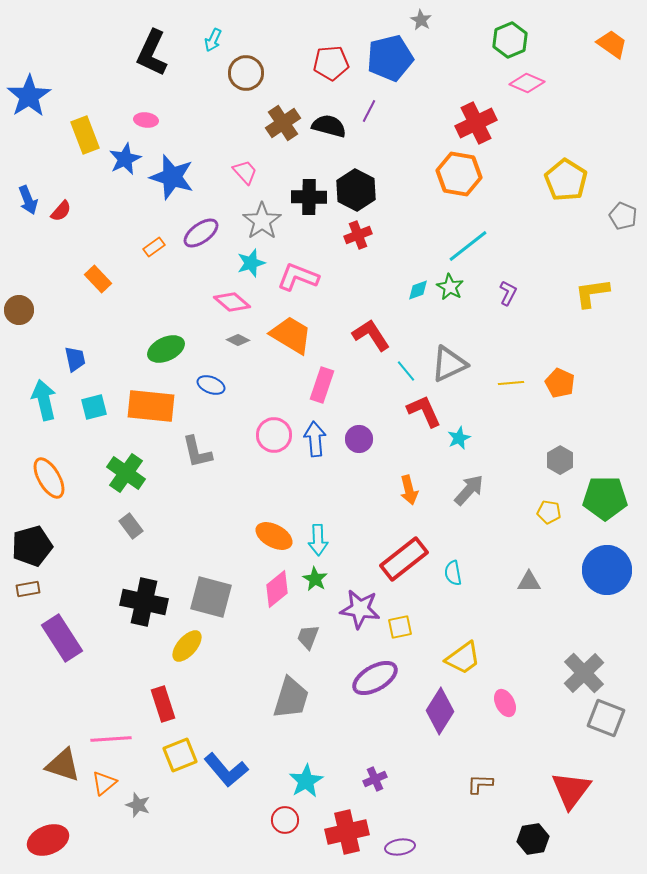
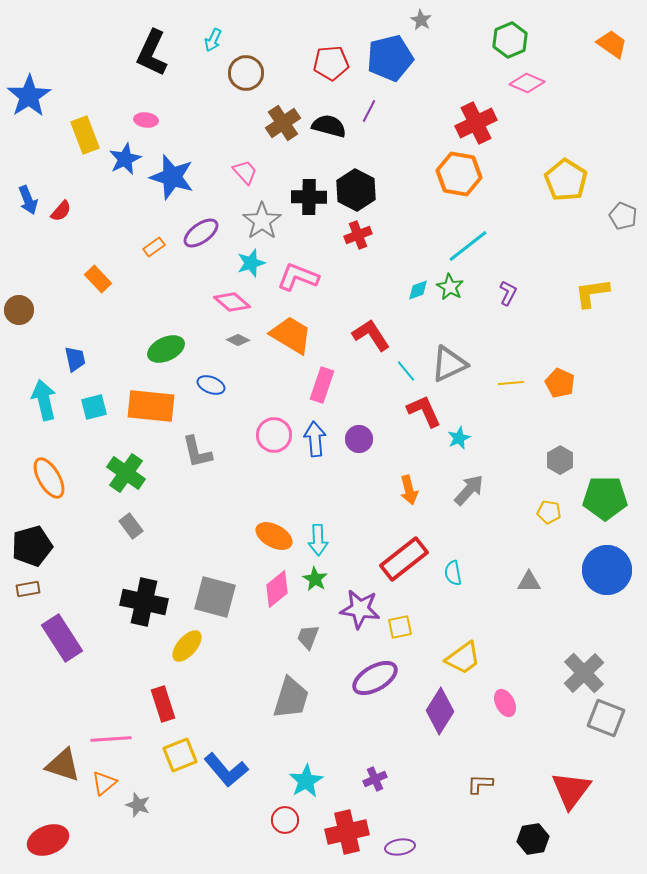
gray square at (211, 597): moved 4 px right
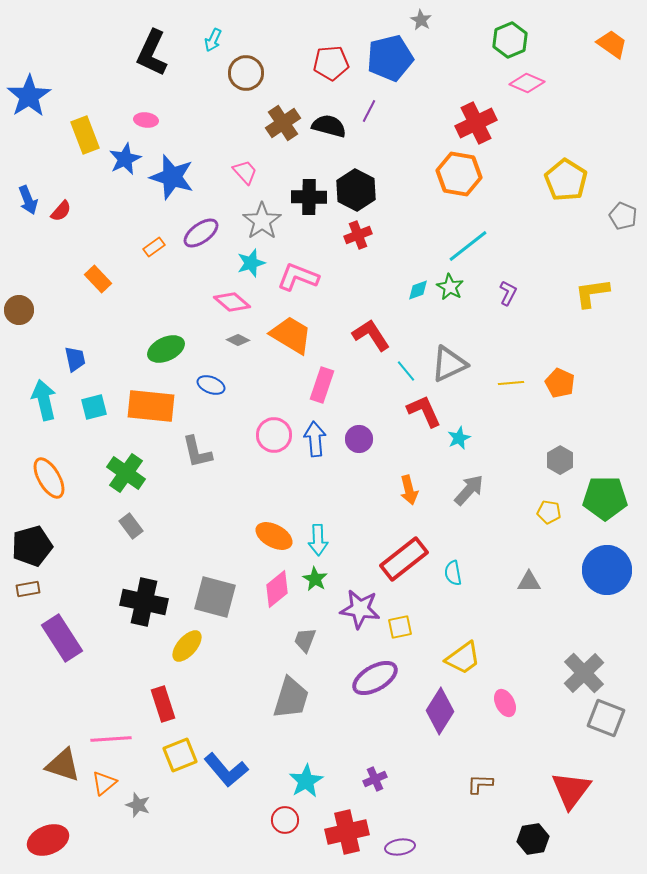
gray trapezoid at (308, 637): moved 3 px left, 3 px down
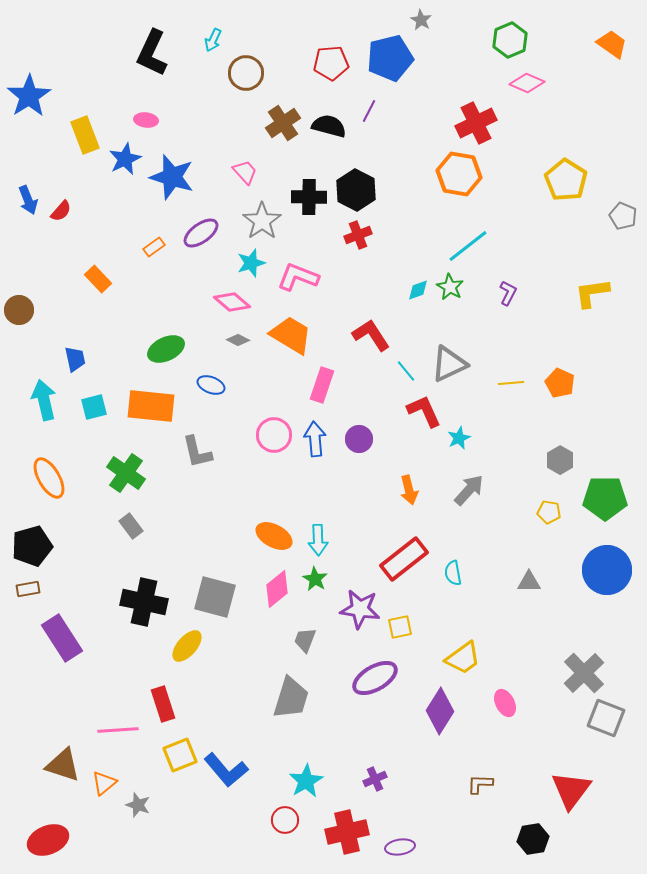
pink line at (111, 739): moved 7 px right, 9 px up
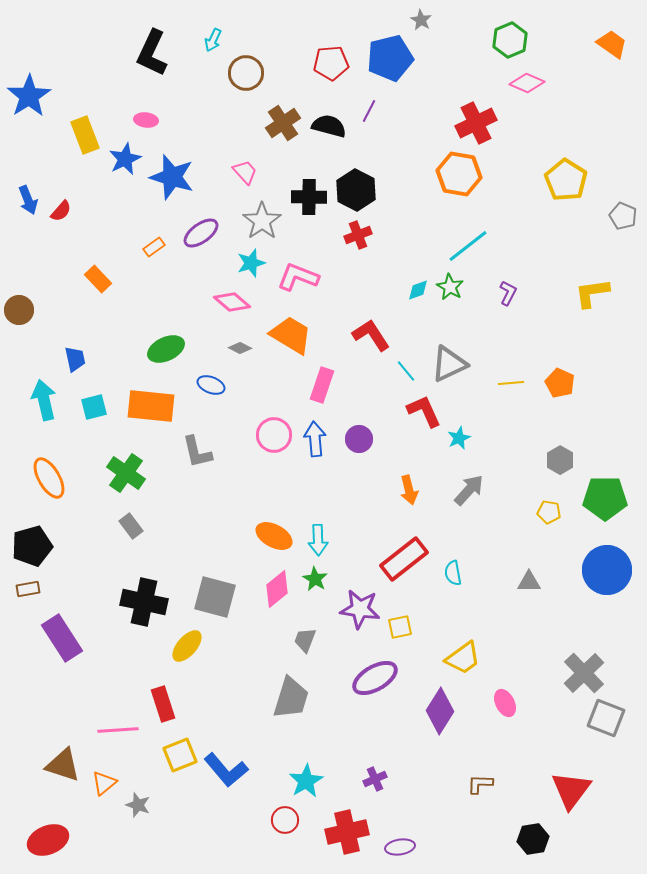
gray diamond at (238, 340): moved 2 px right, 8 px down
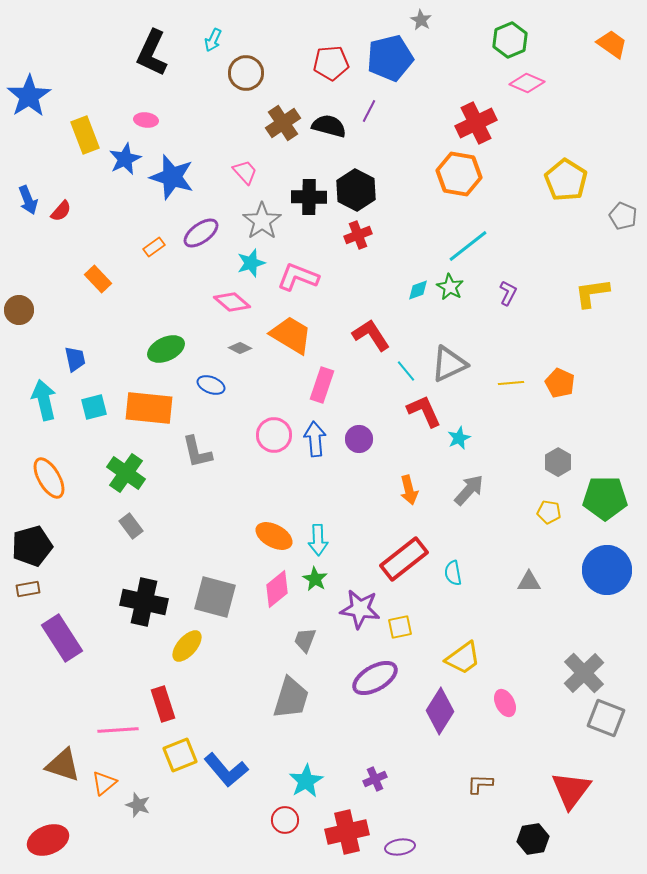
orange rectangle at (151, 406): moved 2 px left, 2 px down
gray hexagon at (560, 460): moved 2 px left, 2 px down
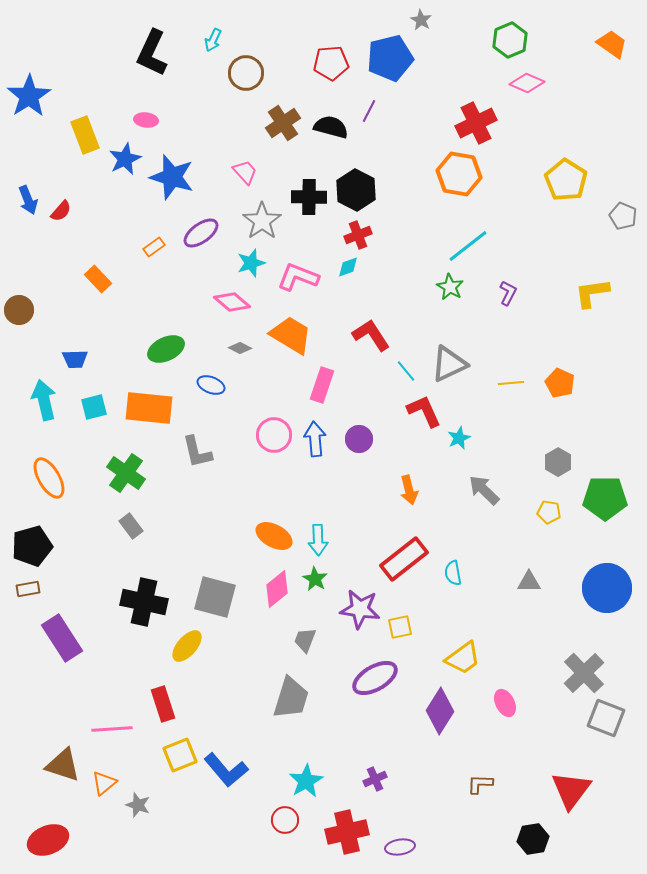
black semicircle at (329, 126): moved 2 px right, 1 px down
cyan diamond at (418, 290): moved 70 px left, 23 px up
blue trapezoid at (75, 359): rotated 100 degrees clockwise
gray arrow at (469, 490): moved 15 px right; rotated 88 degrees counterclockwise
blue circle at (607, 570): moved 18 px down
pink line at (118, 730): moved 6 px left, 1 px up
